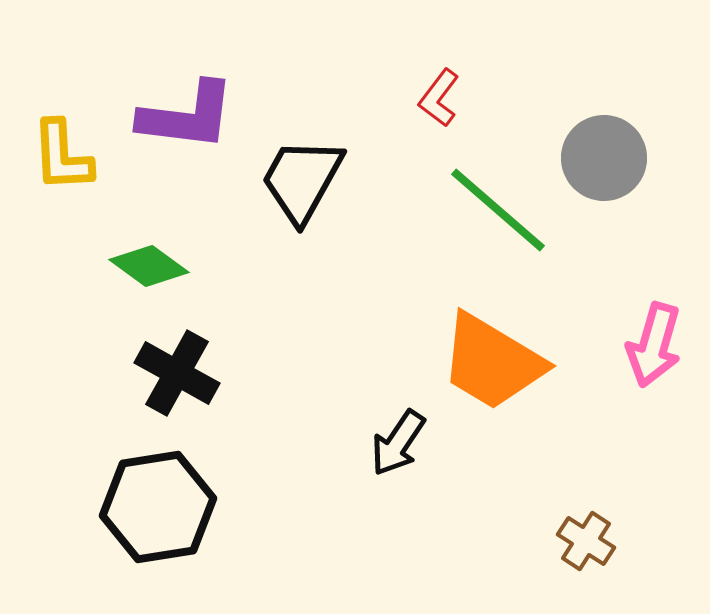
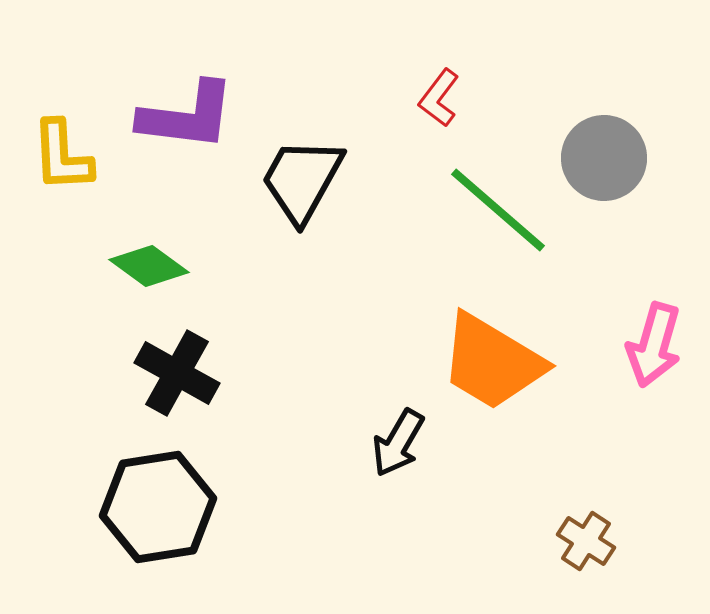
black arrow: rotated 4 degrees counterclockwise
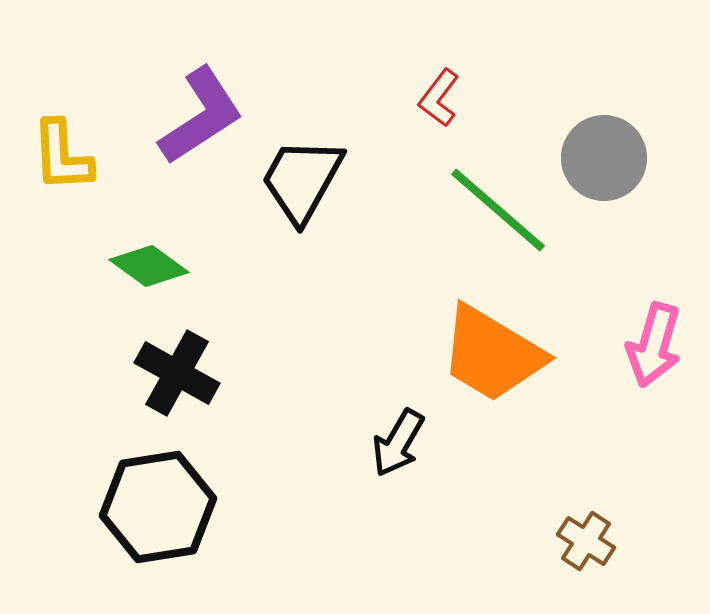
purple L-shape: moved 14 px right; rotated 40 degrees counterclockwise
orange trapezoid: moved 8 px up
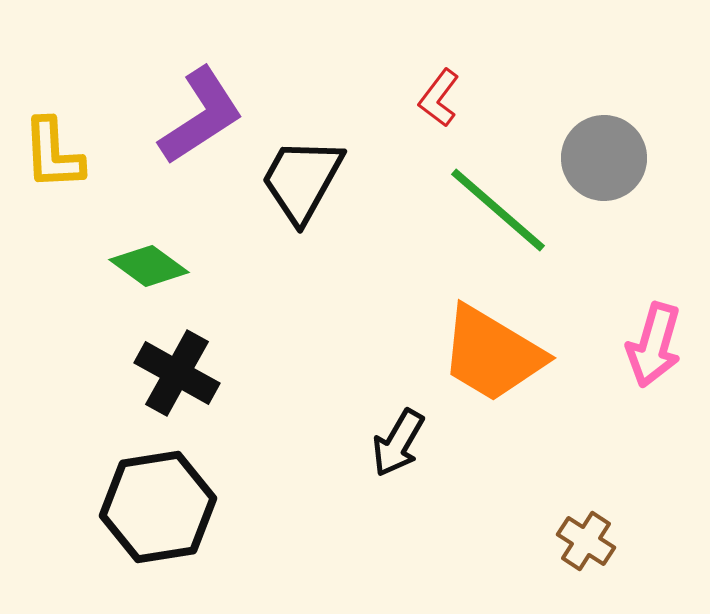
yellow L-shape: moved 9 px left, 2 px up
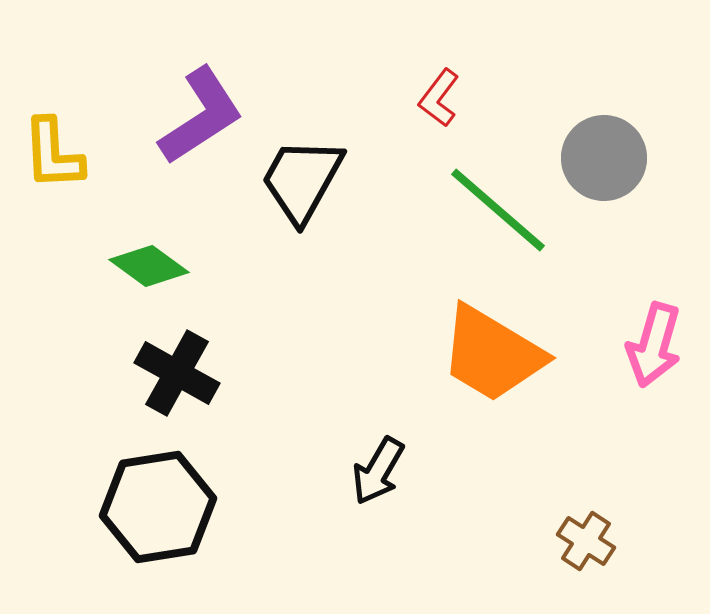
black arrow: moved 20 px left, 28 px down
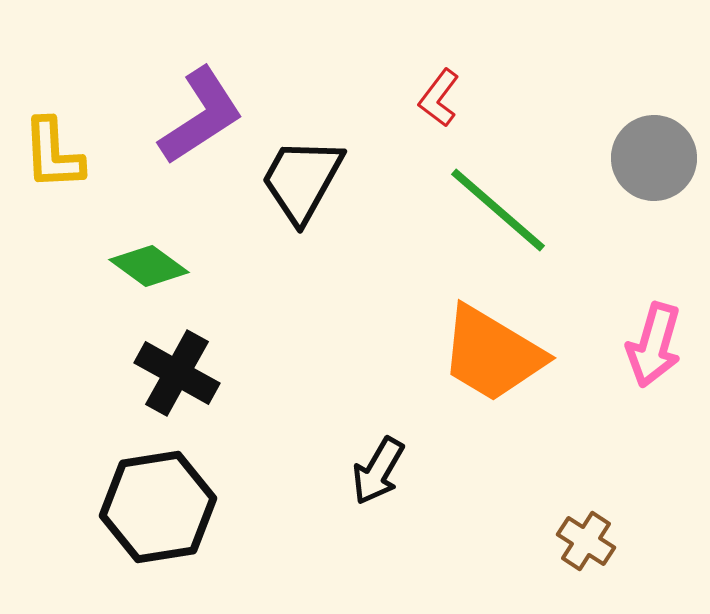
gray circle: moved 50 px right
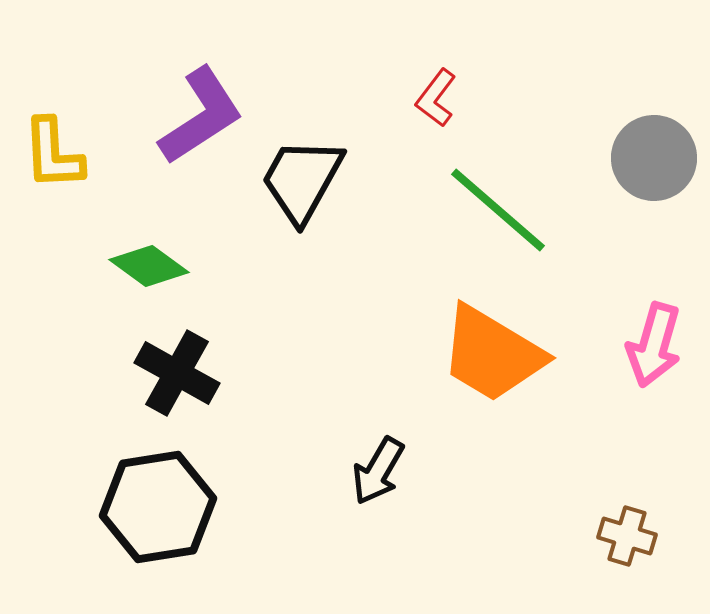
red L-shape: moved 3 px left
brown cross: moved 41 px right, 5 px up; rotated 16 degrees counterclockwise
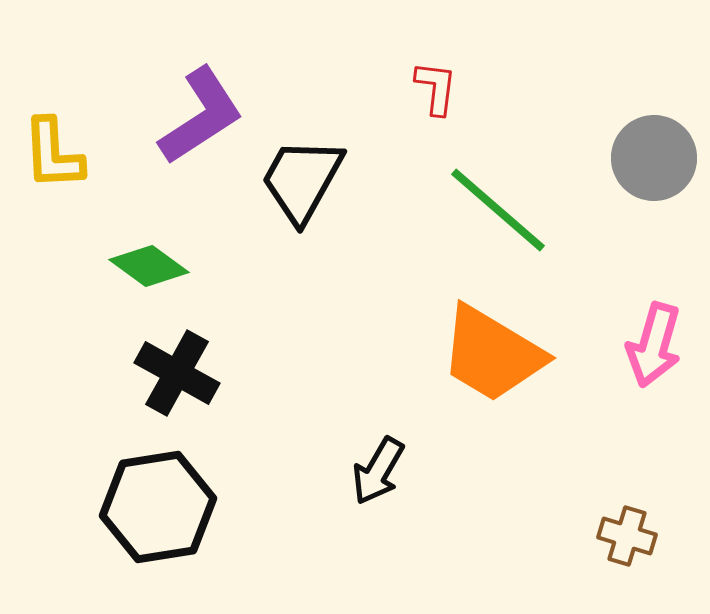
red L-shape: moved 10 px up; rotated 150 degrees clockwise
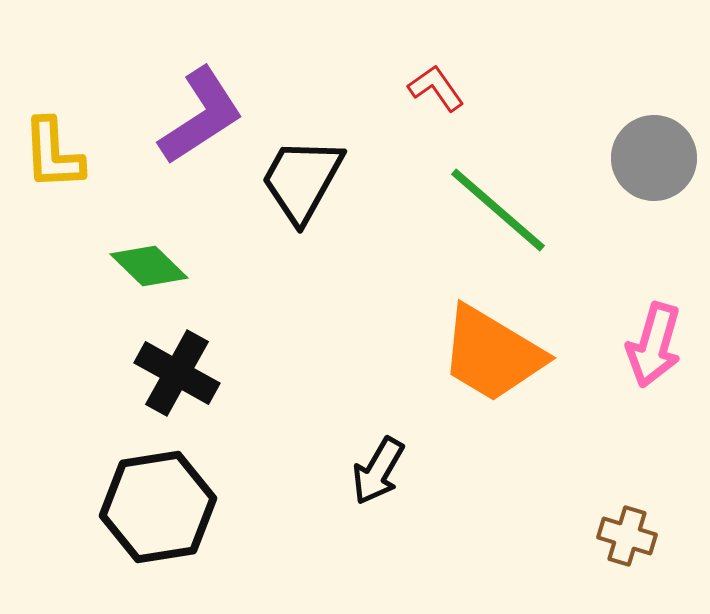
red L-shape: rotated 42 degrees counterclockwise
green diamond: rotated 8 degrees clockwise
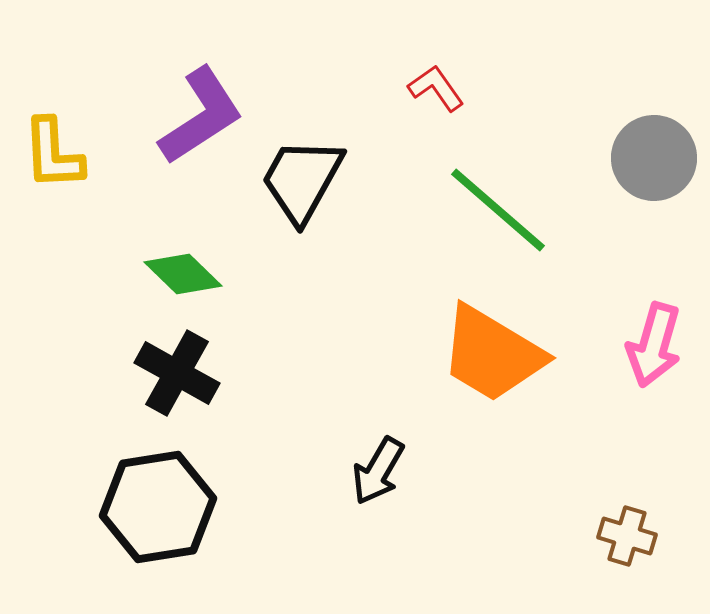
green diamond: moved 34 px right, 8 px down
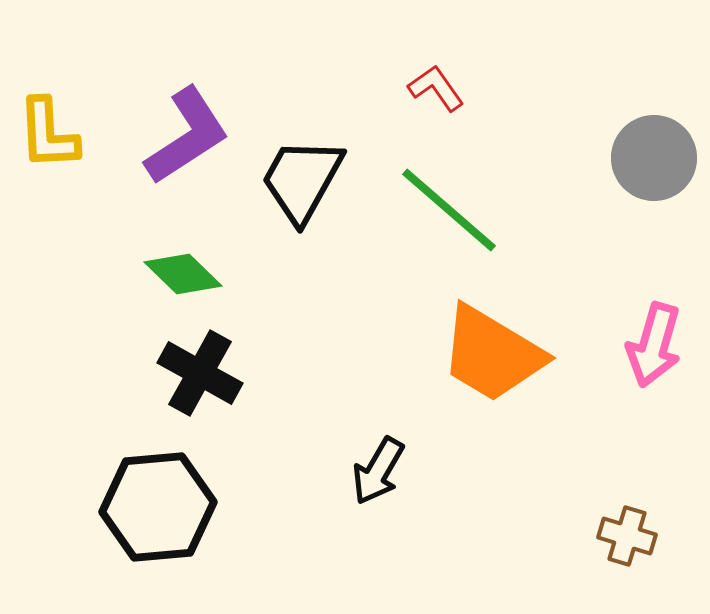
purple L-shape: moved 14 px left, 20 px down
yellow L-shape: moved 5 px left, 20 px up
green line: moved 49 px left
black cross: moved 23 px right
black hexagon: rotated 4 degrees clockwise
